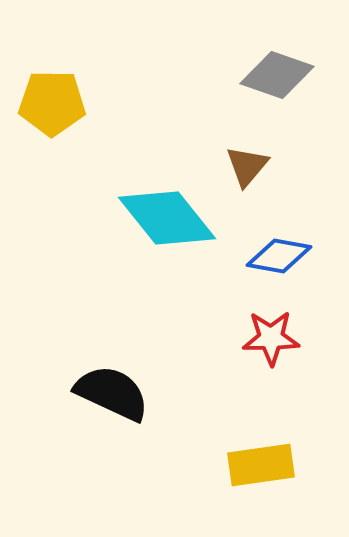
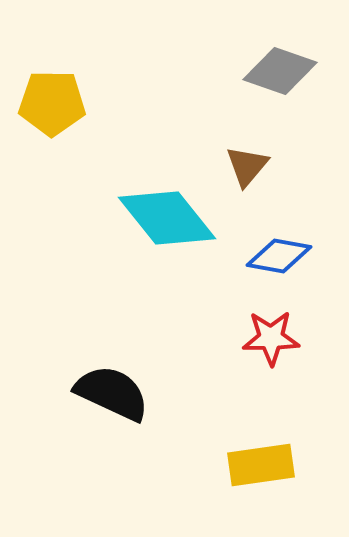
gray diamond: moved 3 px right, 4 px up
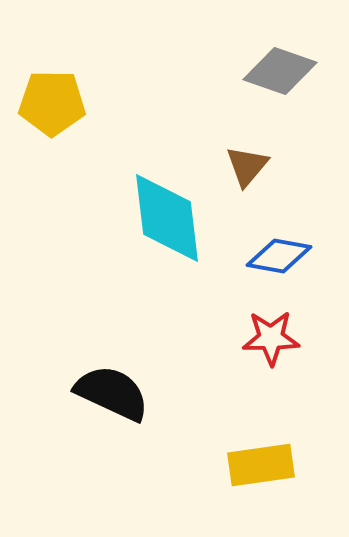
cyan diamond: rotated 32 degrees clockwise
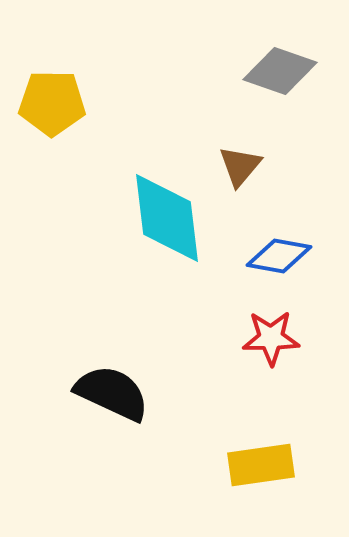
brown triangle: moved 7 px left
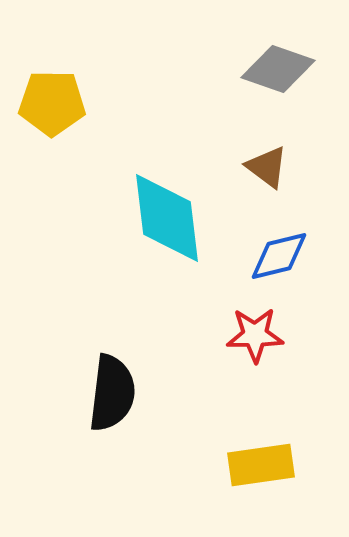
gray diamond: moved 2 px left, 2 px up
brown triangle: moved 27 px right, 1 px down; rotated 33 degrees counterclockwise
blue diamond: rotated 24 degrees counterclockwise
red star: moved 16 px left, 3 px up
black semicircle: rotated 72 degrees clockwise
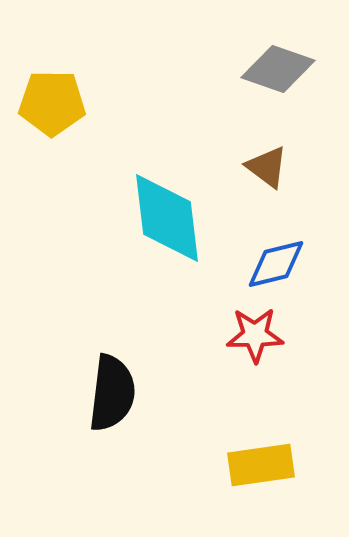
blue diamond: moved 3 px left, 8 px down
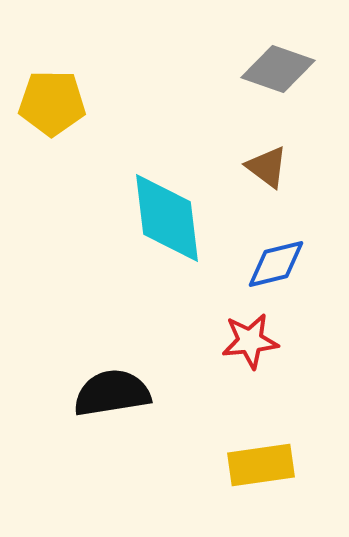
red star: moved 5 px left, 6 px down; rotated 6 degrees counterclockwise
black semicircle: rotated 106 degrees counterclockwise
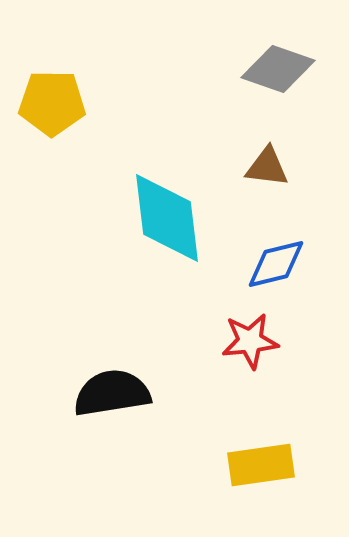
brown triangle: rotated 30 degrees counterclockwise
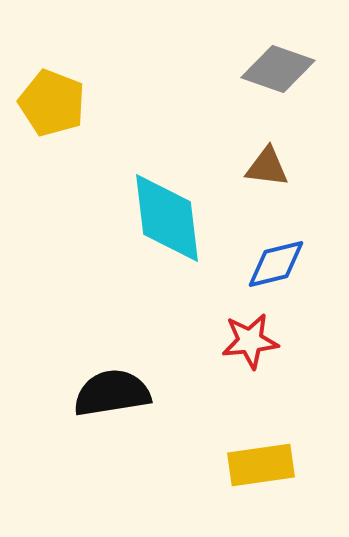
yellow pentagon: rotated 20 degrees clockwise
